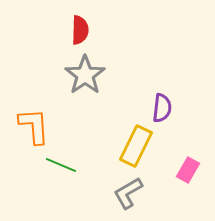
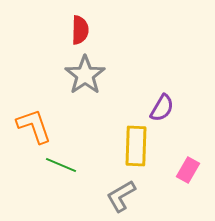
purple semicircle: rotated 24 degrees clockwise
orange L-shape: rotated 15 degrees counterclockwise
yellow rectangle: rotated 24 degrees counterclockwise
gray L-shape: moved 7 px left, 3 px down
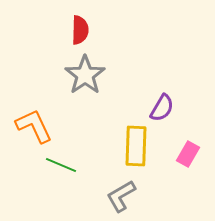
orange L-shape: rotated 6 degrees counterclockwise
pink rectangle: moved 16 px up
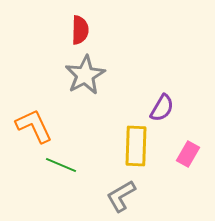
gray star: rotated 6 degrees clockwise
